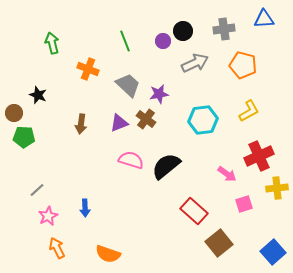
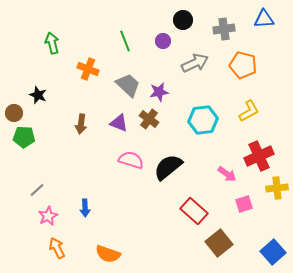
black circle: moved 11 px up
purple star: moved 2 px up
brown cross: moved 3 px right
purple triangle: rotated 42 degrees clockwise
black semicircle: moved 2 px right, 1 px down
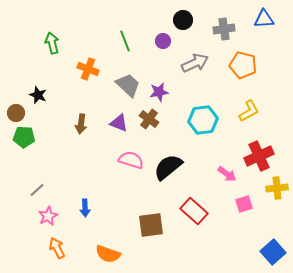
brown circle: moved 2 px right
brown square: moved 68 px left, 18 px up; rotated 32 degrees clockwise
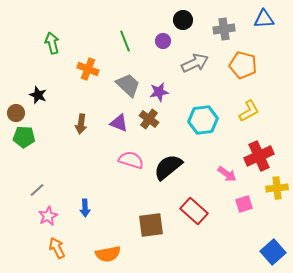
orange semicircle: rotated 30 degrees counterclockwise
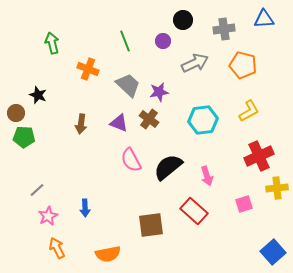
pink semicircle: rotated 135 degrees counterclockwise
pink arrow: moved 20 px left, 2 px down; rotated 36 degrees clockwise
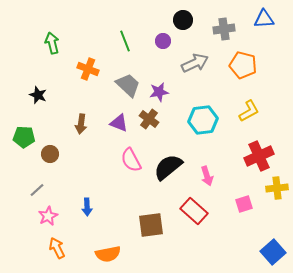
brown circle: moved 34 px right, 41 px down
blue arrow: moved 2 px right, 1 px up
